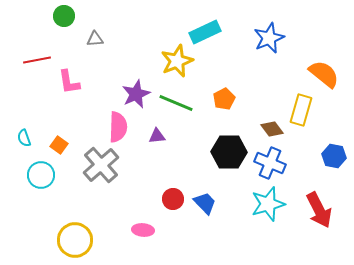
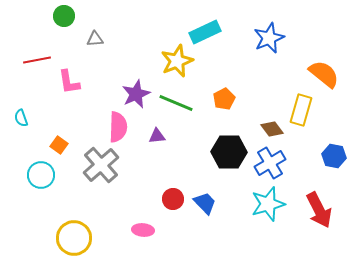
cyan semicircle: moved 3 px left, 20 px up
blue cross: rotated 36 degrees clockwise
yellow circle: moved 1 px left, 2 px up
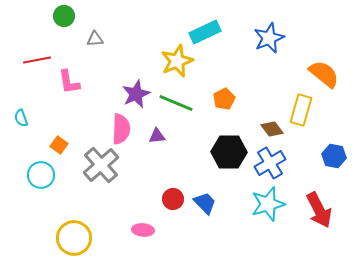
pink semicircle: moved 3 px right, 2 px down
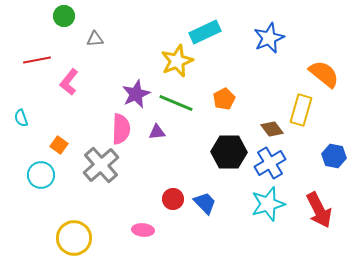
pink L-shape: rotated 48 degrees clockwise
purple triangle: moved 4 px up
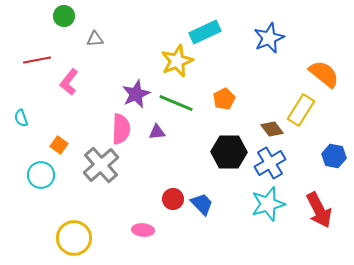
yellow rectangle: rotated 16 degrees clockwise
blue trapezoid: moved 3 px left, 1 px down
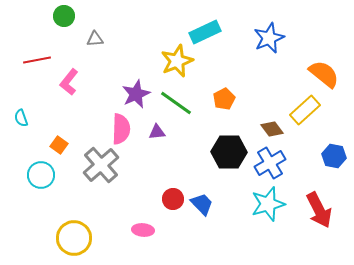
green line: rotated 12 degrees clockwise
yellow rectangle: moved 4 px right; rotated 16 degrees clockwise
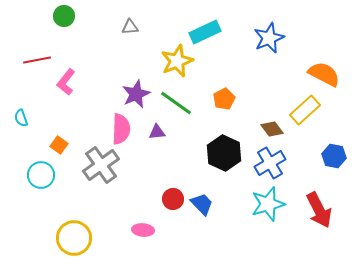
gray triangle: moved 35 px right, 12 px up
orange semicircle: rotated 12 degrees counterclockwise
pink L-shape: moved 3 px left
black hexagon: moved 5 px left, 1 px down; rotated 24 degrees clockwise
gray cross: rotated 6 degrees clockwise
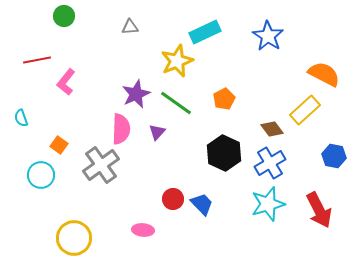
blue star: moved 1 px left, 2 px up; rotated 16 degrees counterclockwise
purple triangle: rotated 42 degrees counterclockwise
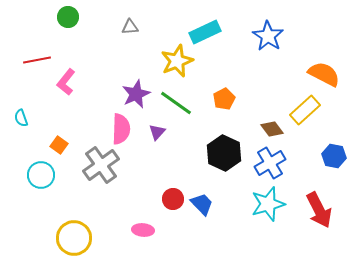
green circle: moved 4 px right, 1 px down
